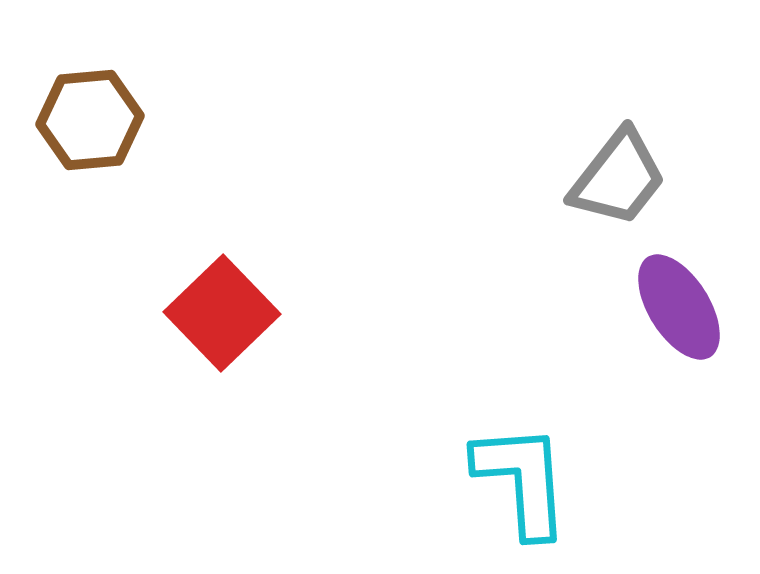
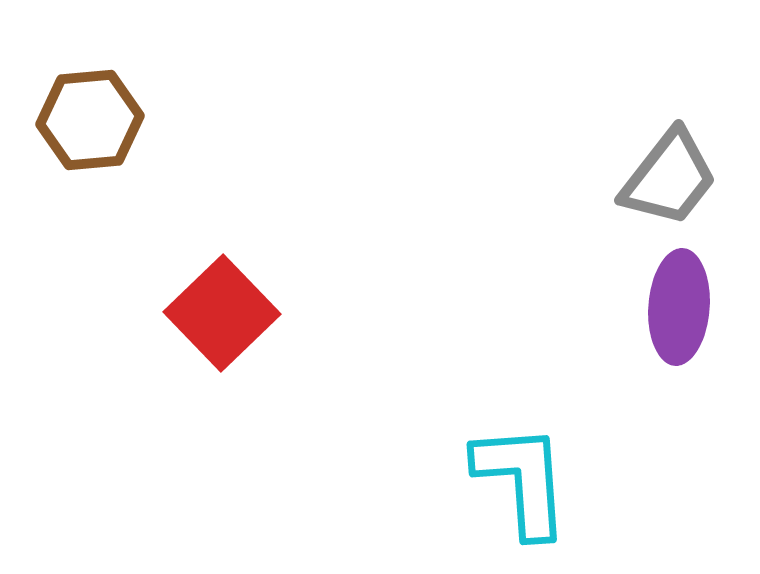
gray trapezoid: moved 51 px right
purple ellipse: rotated 36 degrees clockwise
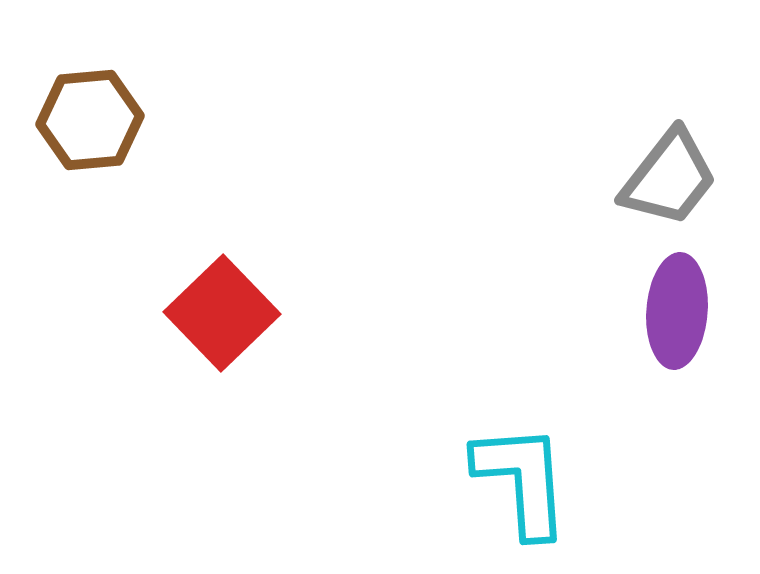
purple ellipse: moved 2 px left, 4 px down
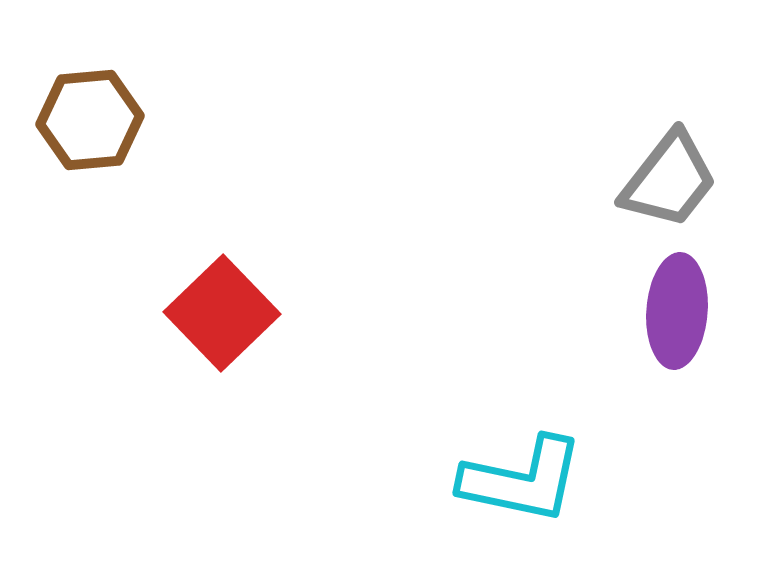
gray trapezoid: moved 2 px down
cyan L-shape: rotated 106 degrees clockwise
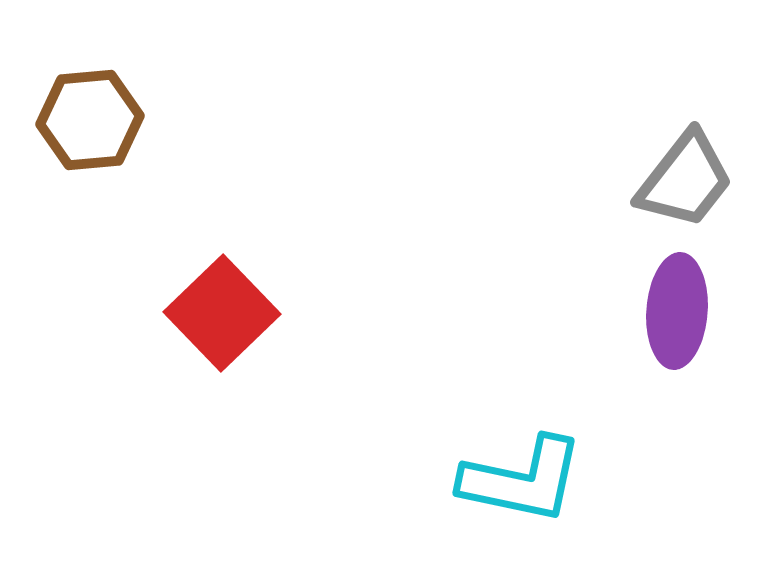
gray trapezoid: moved 16 px right
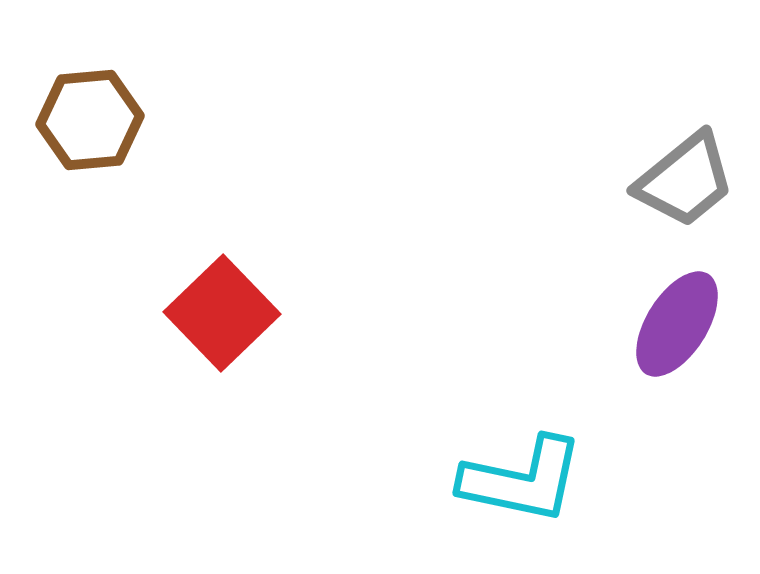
gray trapezoid: rotated 13 degrees clockwise
purple ellipse: moved 13 px down; rotated 28 degrees clockwise
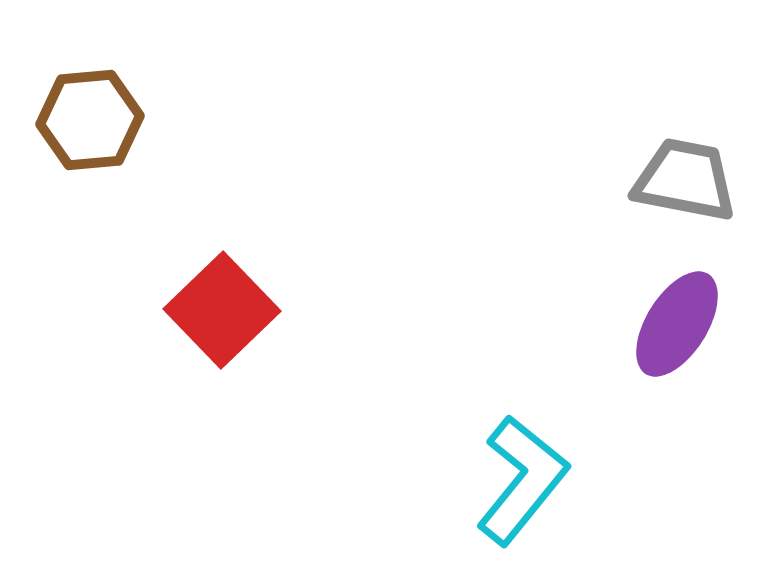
gray trapezoid: rotated 130 degrees counterclockwise
red square: moved 3 px up
cyan L-shape: rotated 63 degrees counterclockwise
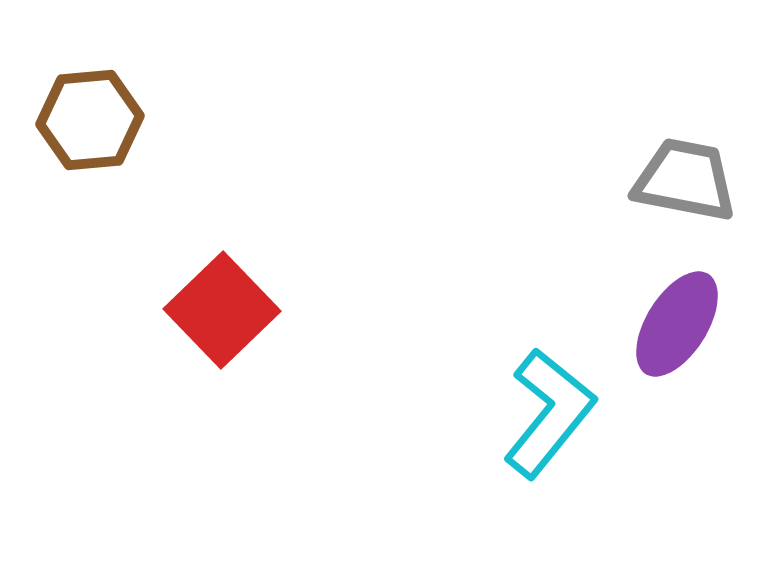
cyan L-shape: moved 27 px right, 67 px up
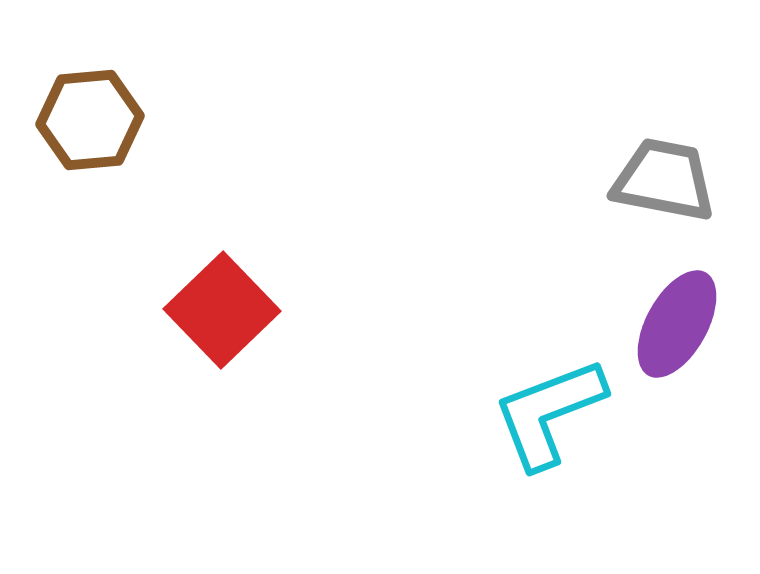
gray trapezoid: moved 21 px left
purple ellipse: rotated 3 degrees counterclockwise
cyan L-shape: rotated 150 degrees counterclockwise
